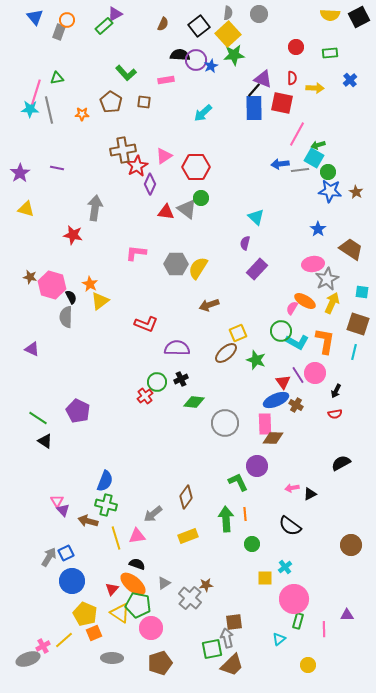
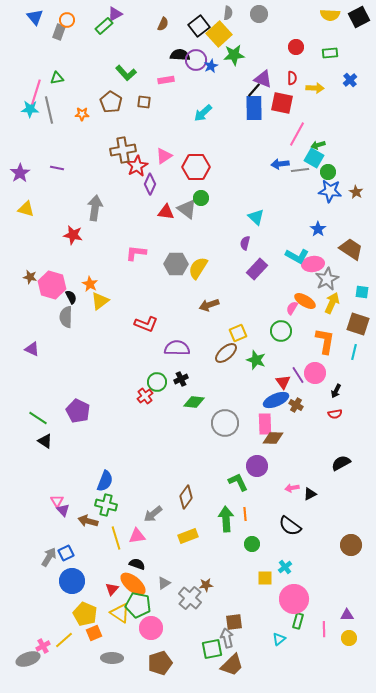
yellow square at (228, 34): moved 9 px left
cyan L-shape at (297, 342): moved 86 px up
yellow circle at (308, 665): moved 41 px right, 27 px up
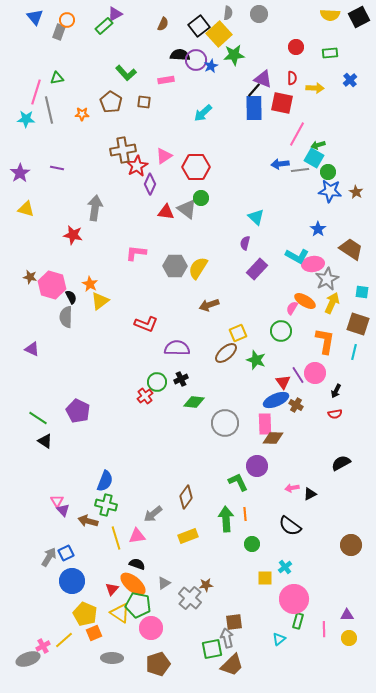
cyan star at (30, 109): moved 4 px left, 10 px down
gray hexagon at (176, 264): moved 1 px left, 2 px down
brown pentagon at (160, 663): moved 2 px left, 1 px down
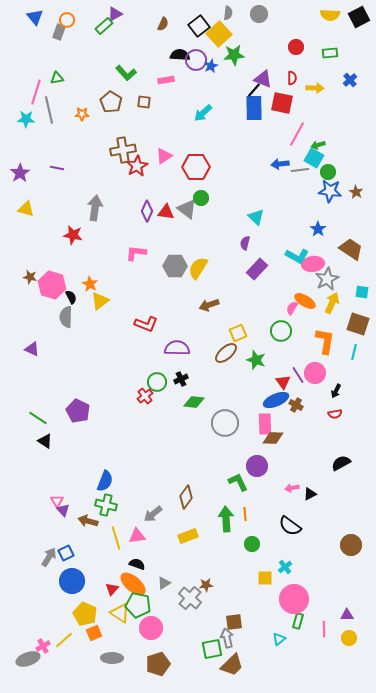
purple diamond at (150, 184): moved 3 px left, 27 px down
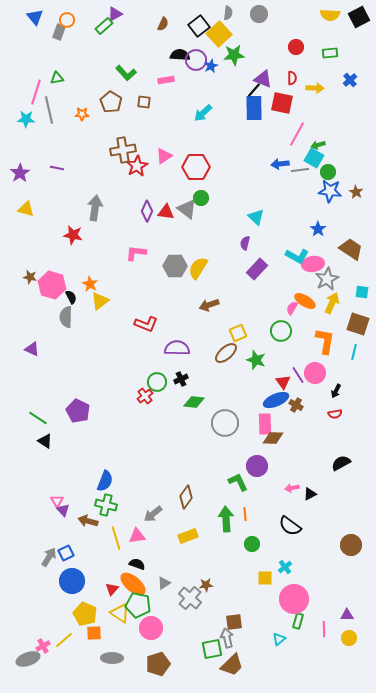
orange square at (94, 633): rotated 21 degrees clockwise
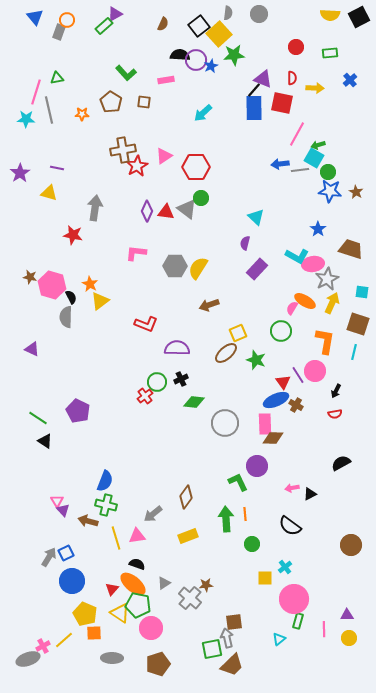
yellow triangle at (26, 209): moved 23 px right, 16 px up
brown trapezoid at (351, 249): rotated 15 degrees counterclockwise
pink circle at (315, 373): moved 2 px up
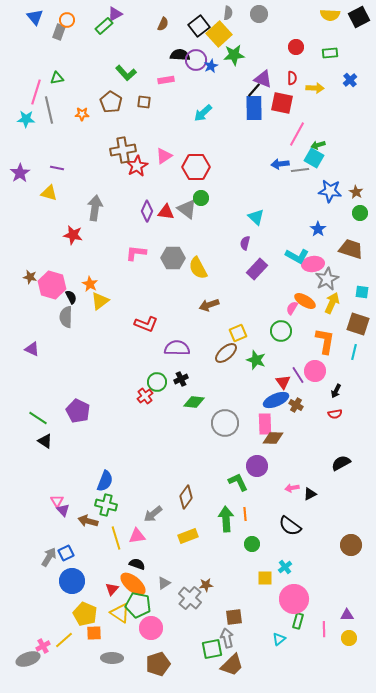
green circle at (328, 172): moved 32 px right, 41 px down
gray hexagon at (175, 266): moved 2 px left, 8 px up
yellow semicircle at (198, 268): rotated 60 degrees counterclockwise
brown square at (234, 622): moved 5 px up
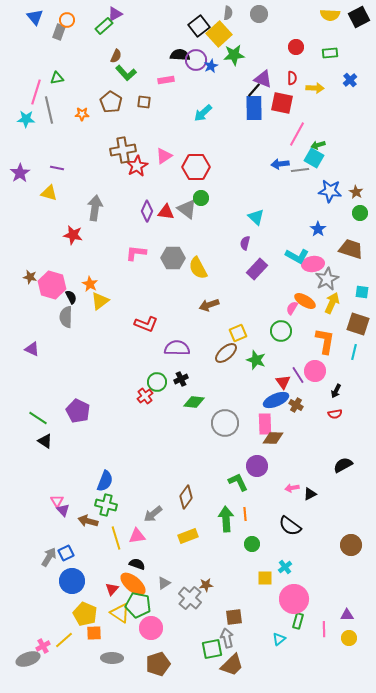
brown semicircle at (163, 24): moved 47 px left, 32 px down
black semicircle at (341, 463): moved 2 px right, 2 px down
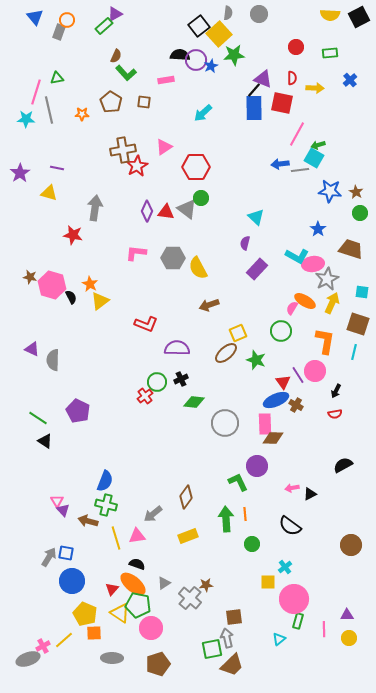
pink triangle at (164, 156): moved 9 px up
gray semicircle at (66, 317): moved 13 px left, 43 px down
blue square at (66, 553): rotated 35 degrees clockwise
yellow square at (265, 578): moved 3 px right, 4 px down
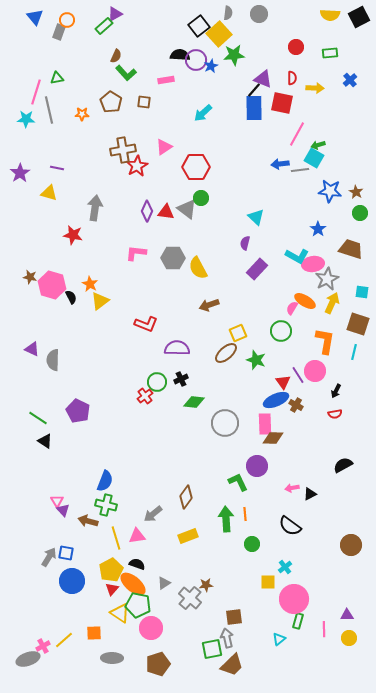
yellow pentagon at (85, 614): moved 26 px right, 44 px up; rotated 20 degrees clockwise
